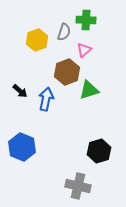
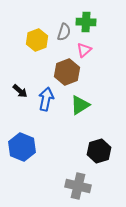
green cross: moved 2 px down
green triangle: moved 9 px left, 15 px down; rotated 15 degrees counterclockwise
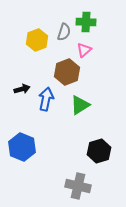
black arrow: moved 2 px right, 2 px up; rotated 56 degrees counterclockwise
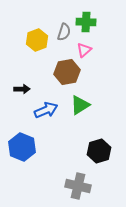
brown hexagon: rotated 10 degrees clockwise
black arrow: rotated 14 degrees clockwise
blue arrow: moved 11 px down; rotated 55 degrees clockwise
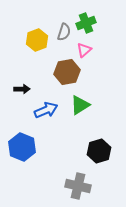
green cross: moved 1 px down; rotated 24 degrees counterclockwise
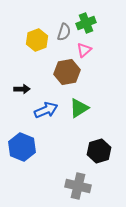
green triangle: moved 1 px left, 3 px down
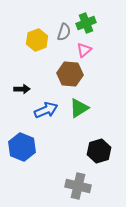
brown hexagon: moved 3 px right, 2 px down; rotated 15 degrees clockwise
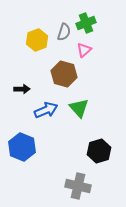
brown hexagon: moved 6 px left; rotated 10 degrees clockwise
green triangle: rotated 40 degrees counterclockwise
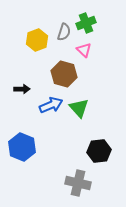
pink triangle: rotated 35 degrees counterclockwise
blue arrow: moved 5 px right, 5 px up
black hexagon: rotated 10 degrees clockwise
gray cross: moved 3 px up
